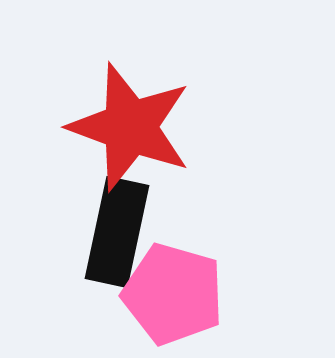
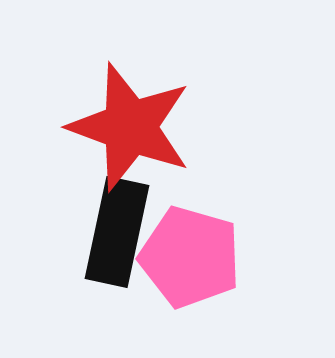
pink pentagon: moved 17 px right, 37 px up
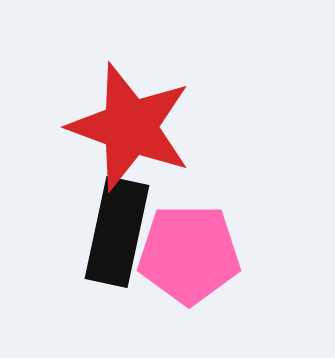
pink pentagon: moved 1 px left, 3 px up; rotated 16 degrees counterclockwise
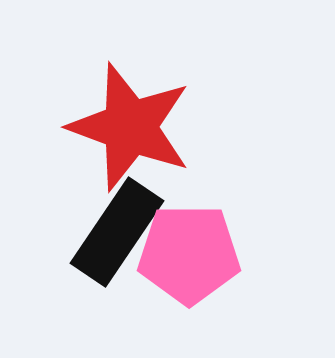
black rectangle: rotated 22 degrees clockwise
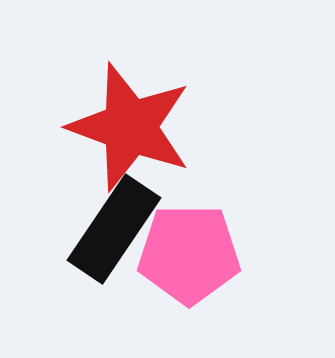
black rectangle: moved 3 px left, 3 px up
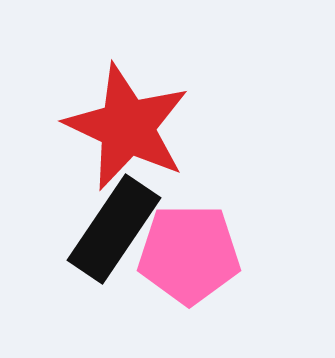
red star: moved 3 px left; rotated 5 degrees clockwise
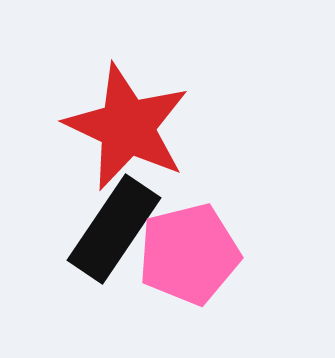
pink pentagon: rotated 14 degrees counterclockwise
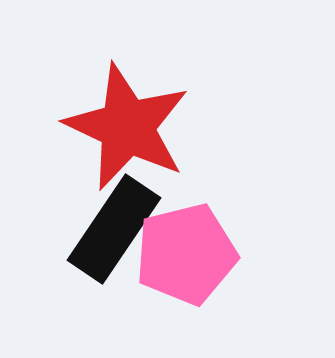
pink pentagon: moved 3 px left
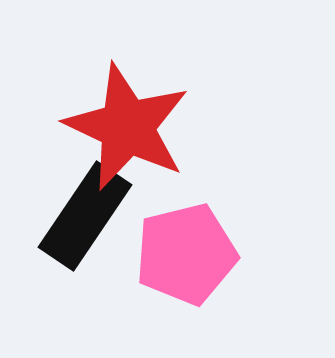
black rectangle: moved 29 px left, 13 px up
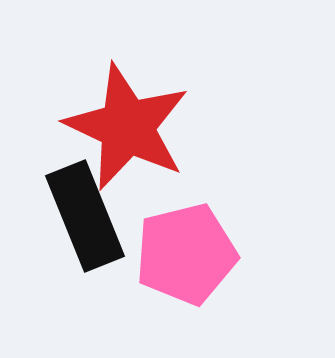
black rectangle: rotated 56 degrees counterclockwise
